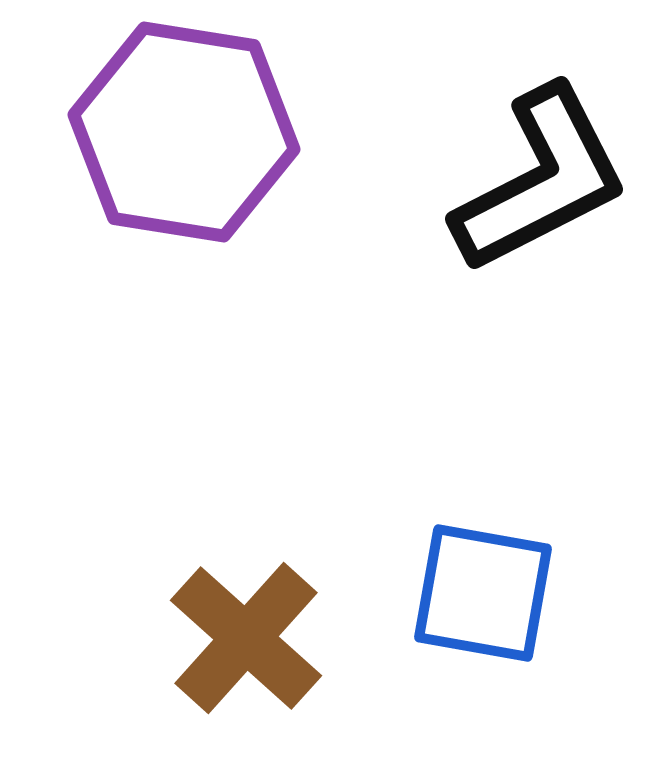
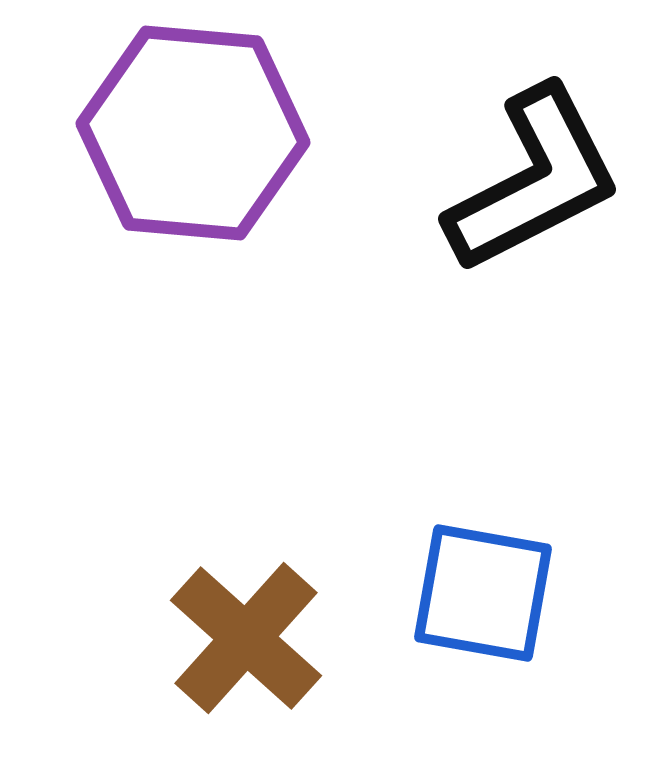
purple hexagon: moved 9 px right, 1 px down; rotated 4 degrees counterclockwise
black L-shape: moved 7 px left
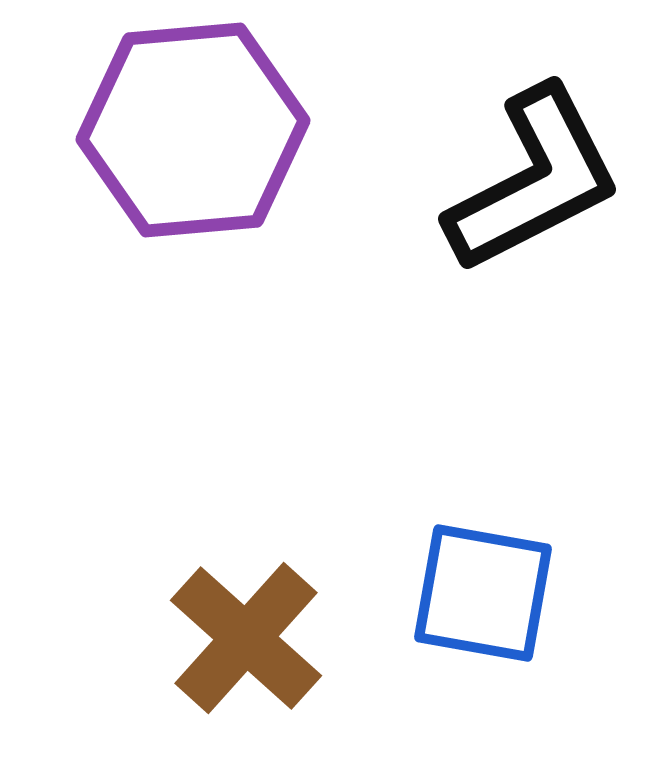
purple hexagon: moved 3 px up; rotated 10 degrees counterclockwise
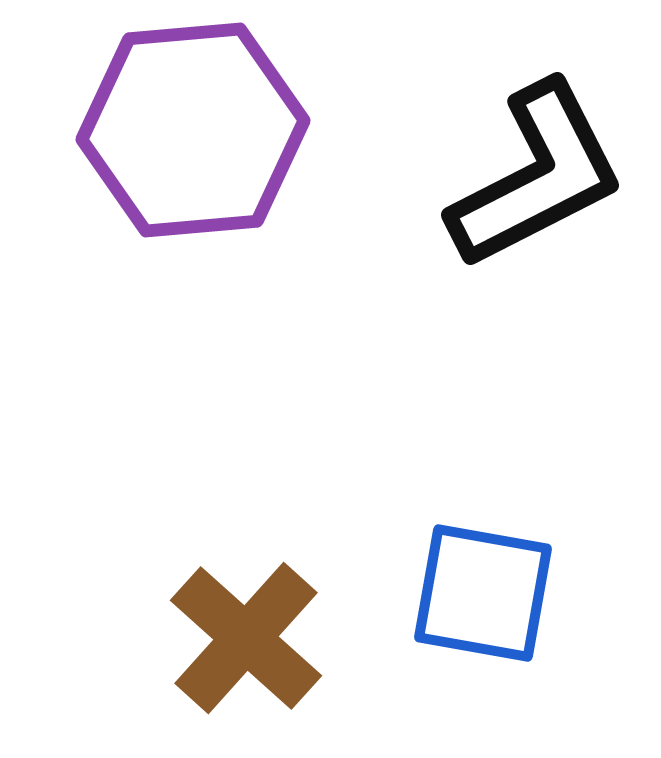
black L-shape: moved 3 px right, 4 px up
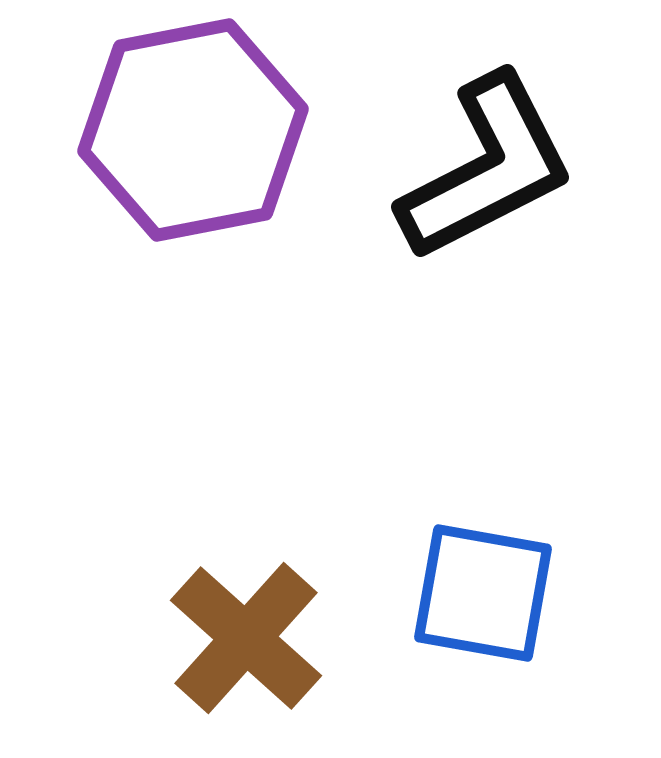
purple hexagon: rotated 6 degrees counterclockwise
black L-shape: moved 50 px left, 8 px up
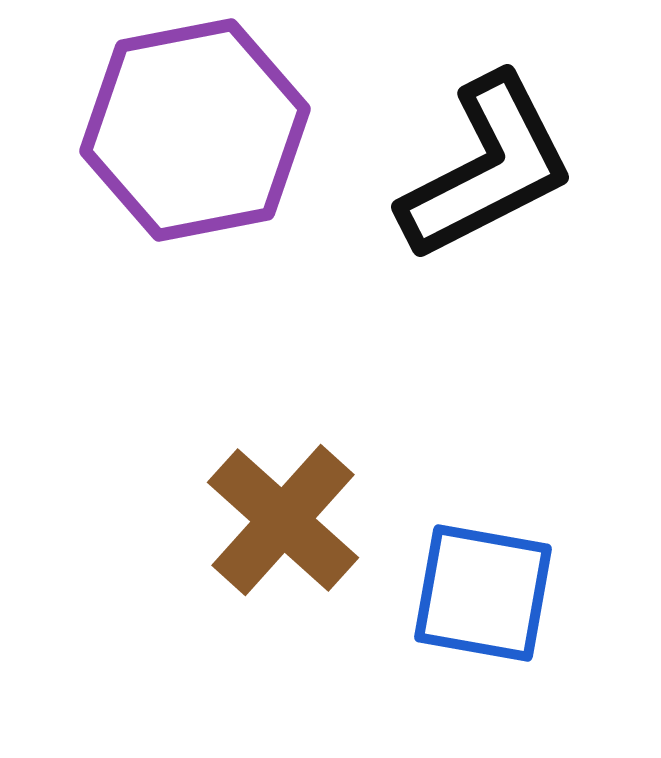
purple hexagon: moved 2 px right
brown cross: moved 37 px right, 118 px up
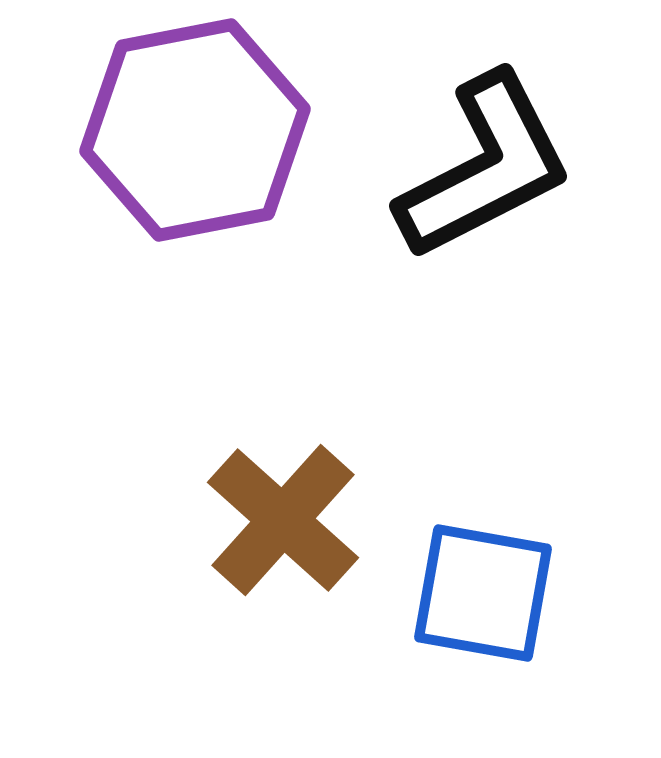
black L-shape: moved 2 px left, 1 px up
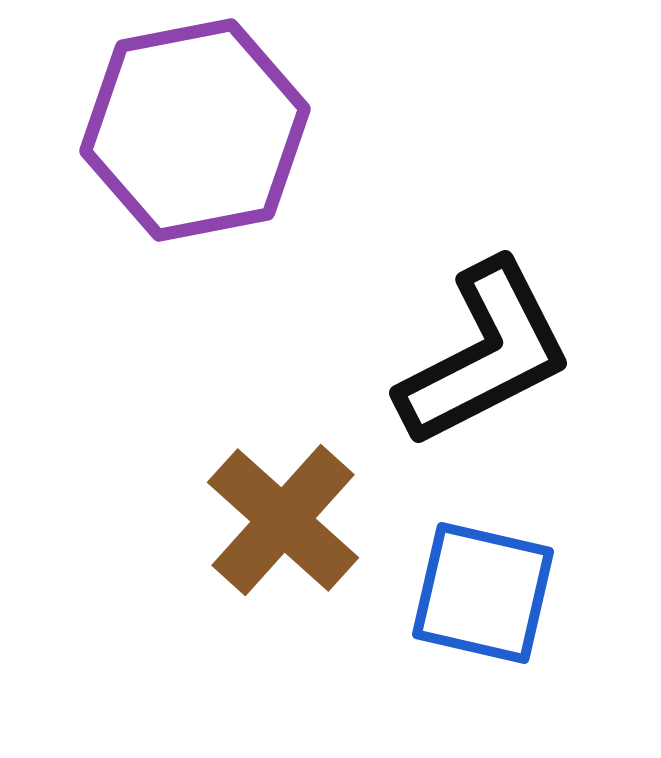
black L-shape: moved 187 px down
blue square: rotated 3 degrees clockwise
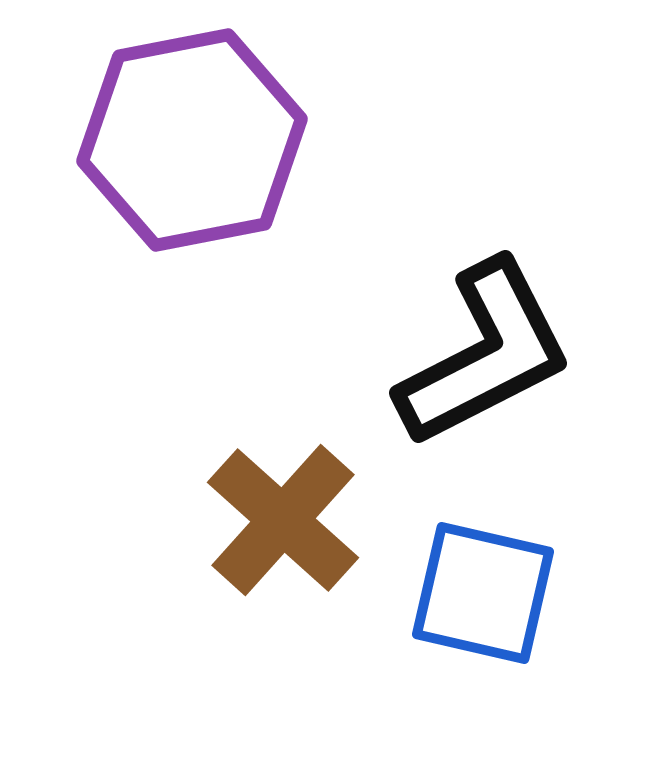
purple hexagon: moved 3 px left, 10 px down
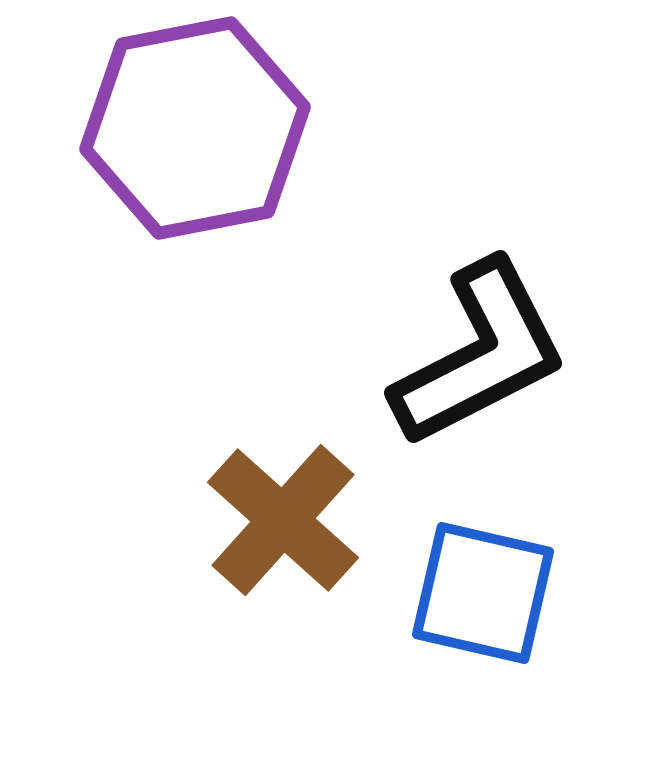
purple hexagon: moved 3 px right, 12 px up
black L-shape: moved 5 px left
